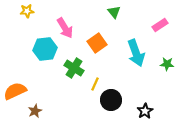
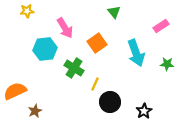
pink rectangle: moved 1 px right, 1 px down
black circle: moved 1 px left, 2 px down
black star: moved 1 px left
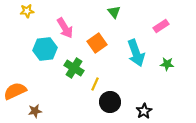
brown star: rotated 16 degrees clockwise
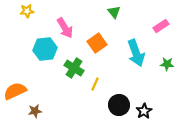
black circle: moved 9 px right, 3 px down
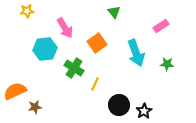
brown star: moved 4 px up
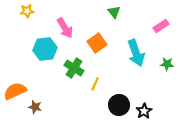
brown star: rotated 24 degrees clockwise
